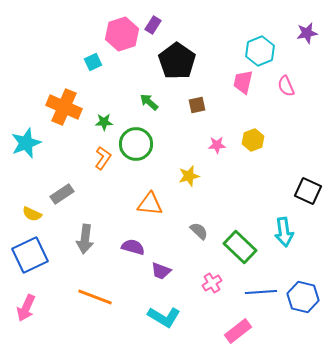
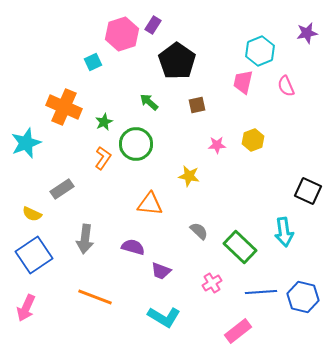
green star: rotated 24 degrees counterclockwise
yellow star: rotated 25 degrees clockwise
gray rectangle: moved 5 px up
blue square: moved 4 px right; rotated 9 degrees counterclockwise
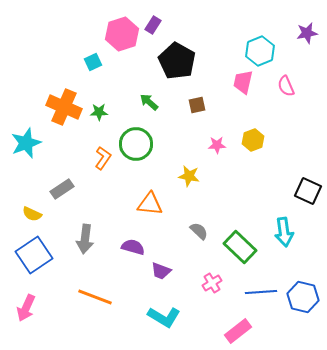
black pentagon: rotated 6 degrees counterclockwise
green star: moved 5 px left, 10 px up; rotated 24 degrees clockwise
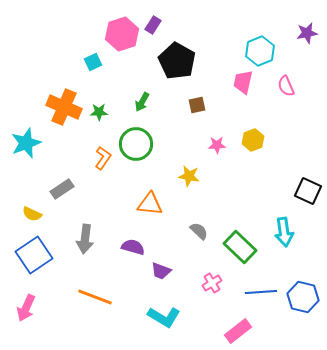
green arrow: moved 7 px left; rotated 102 degrees counterclockwise
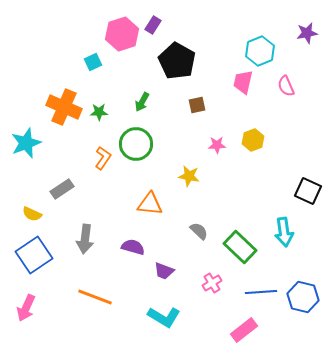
purple trapezoid: moved 3 px right
pink rectangle: moved 6 px right, 1 px up
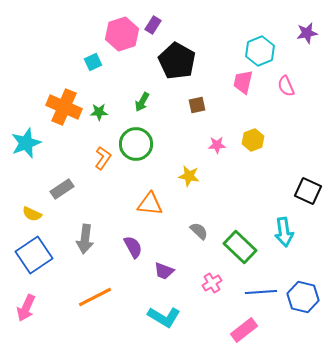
purple semicircle: rotated 45 degrees clockwise
orange line: rotated 48 degrees counterclockwise
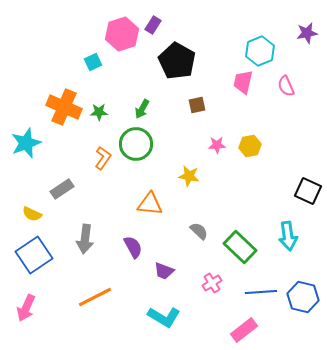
green arrow: moved 7 px down
yellow hexagon: moved 3 px left, 6 px down; rotated 10 degrees clockwise
cyan arrow: moved 4 px right, 4 px down
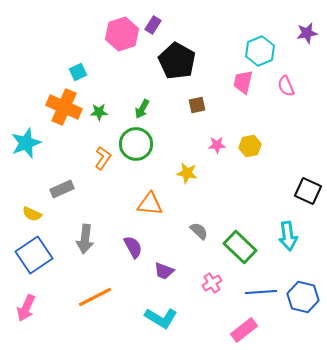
cyan square: moved 15 px left, 10 px down
yellow star: moved 2 px left, 3 px up
gray rectangle: rotated 10 degrees clockwise
cyan L-shape: moved 3 px left, 1 px down
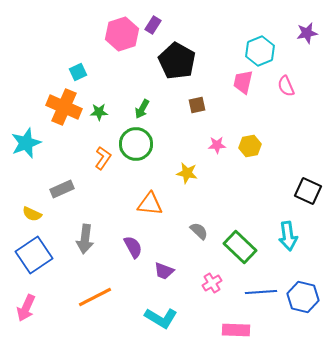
pink rectangle: moved 8 px left; rotated 40 degrees clockwise
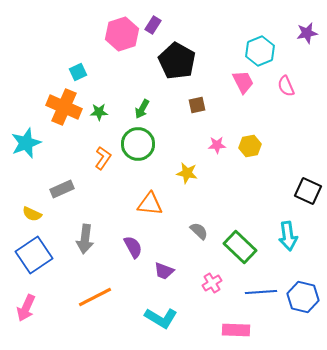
pink trapezoid: rotated 140 degrees clockwise
green circle: moved 2 px right
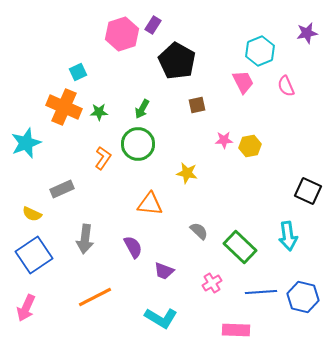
pink star: moved 7 px right, 5 px up
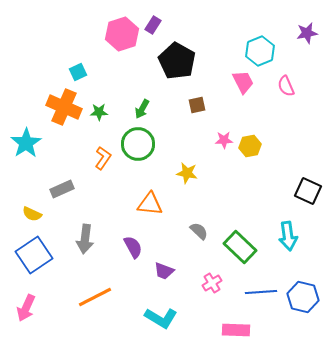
cyan star: rotated 12 degrees counterclockwise
